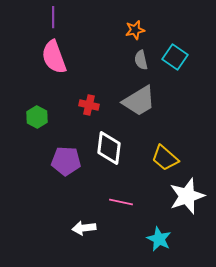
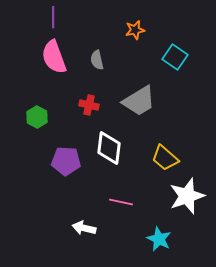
gray semicircle: moved 44 px left
white arrow: rotated 20 degrees clockwise
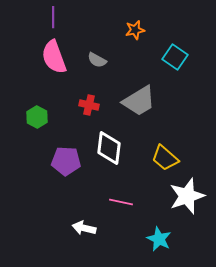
gray semicircle: rotated 48 degrees counterclockwise
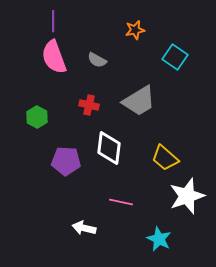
purple line: moved 4 px down
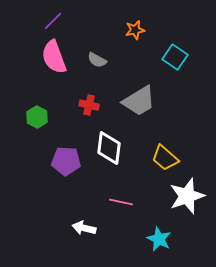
purple line: rotated 45 degrees clockwise
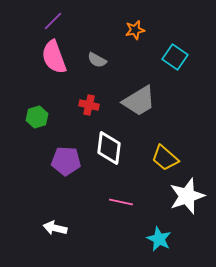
green hexagon: rotated 15 degrees clockwise
white arrow: moved 29 px left
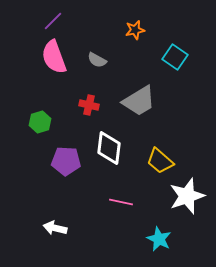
green hexagon: moved 3 px right, 5 px down
yellow trapezoid: moved 5 px left, 3 px down
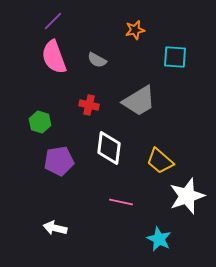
cyan square: rotated 30 degrees counterclockwise
green hexagon: rotated 25 degrees counterclockwise
purple pentagon: moved 7 px left; rotated 12 degrees counterclockwise
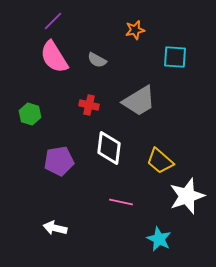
pink semicircle: rotated 12 degrees counterclockwise
green hexagon: moved 10 px left, 8 px up
